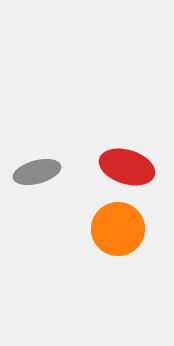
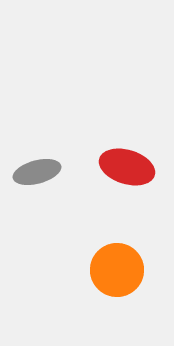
orange circle: moved 1 px left, 41 px down
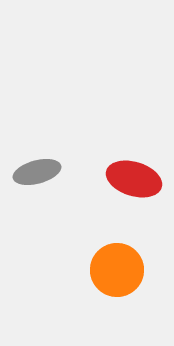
red ellipse: moved 7 px right, 12 px down
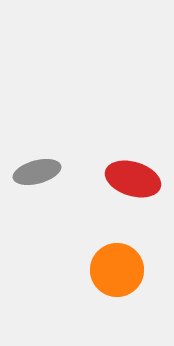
red ellipse: moved 1 px left
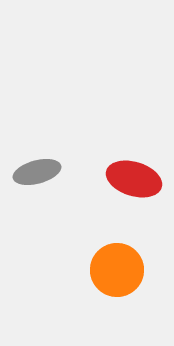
red ellipse: moved 1 px right
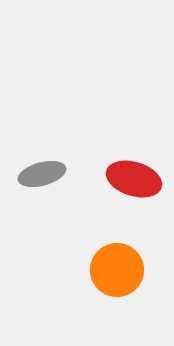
gray ellipse: moved 5 px right, 2 px down
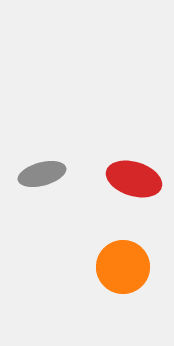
orange circle: moved 6 px right, 3 px up
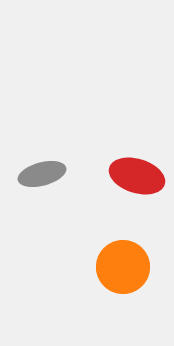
red ellipse: moved 3 px right, 3 px up
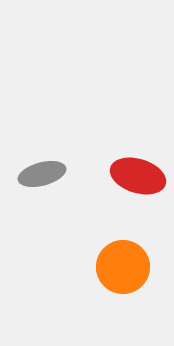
red ellipse: moved 1 px right
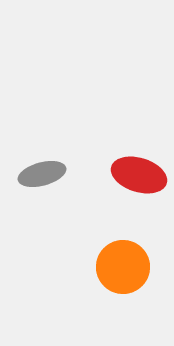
red ellipse: moved 1 px right, 1 px up
